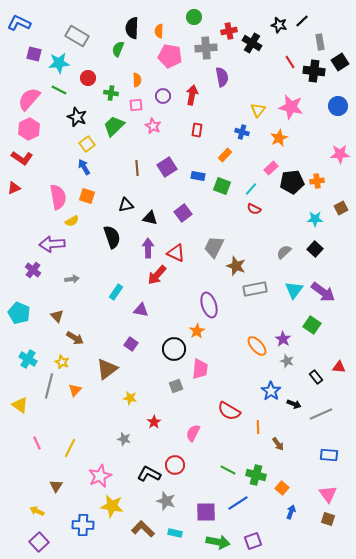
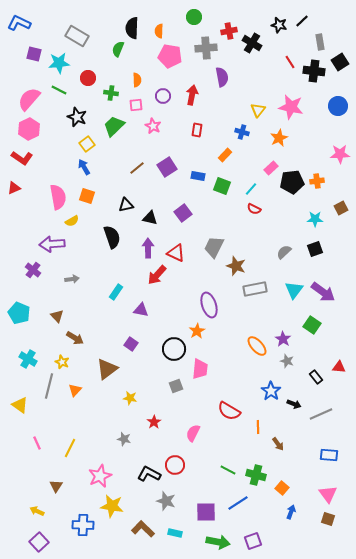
brown line at (137, 168): rotated 56 degrees clockwise
black square at (315, 249): rotated 28 degrees clockwise
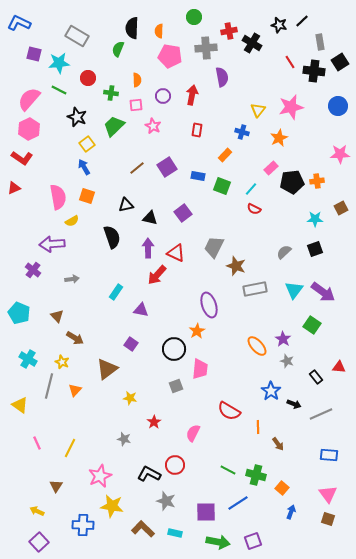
pink star at (291, 107): rotated 25 degrees counterclockwise
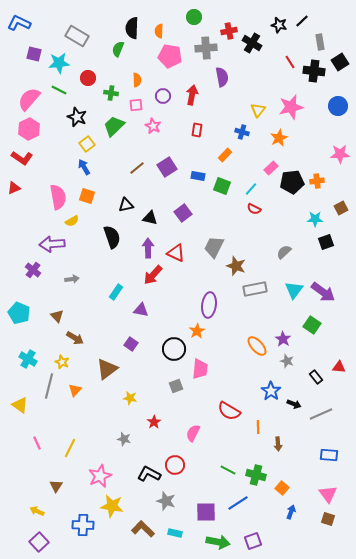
black square at (315, 249): moved 11 px right, 7 px up
red arrow at (157, 275): moved 4 px left
purple ellipse at (209, 305): rotated 25 degrees clockwise
brown arrow at (278, 444): rotated 32 degrees clockwise
